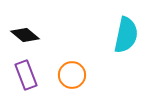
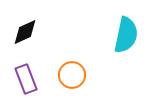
black diamond: moved 3 px up; rotated 64 degrees counterclockwise
purple rectangle: moved 4 px down
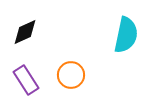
orange circle: moved 1 px left
purple rectangle: moved 1 px down; rotated 12 degrees counterclockwise
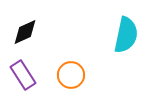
purple rectangle: moved 3 px left, 5 px up
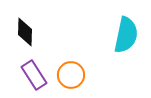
black diamond: rotated 64 degrees counterclockwise
purple rectangle: moved 11 px right
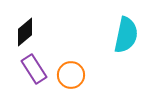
black diamond: rotated 48 degrees clockwise
purple rectangle: moved 6 px up
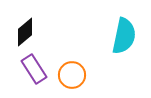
cyan semicircle: moved 2 px left, 1 px down
orange circle: moved 1 px right
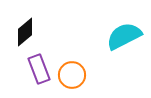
cyan semicircle: rotated 129 degrees counterclockwise
purple rectangle: moved 5 px right; rotated 12 degrees clockwise
